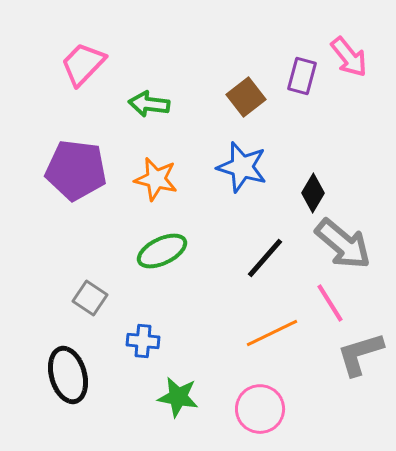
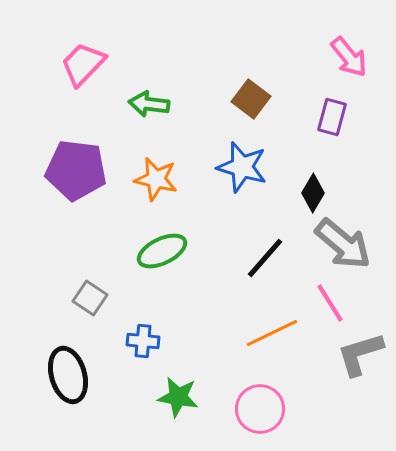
purple rectangle: moved 30 px right, 41 px down
brown square: moved 5 px right, 2 px down; rotated 15 degrees counterclockwise
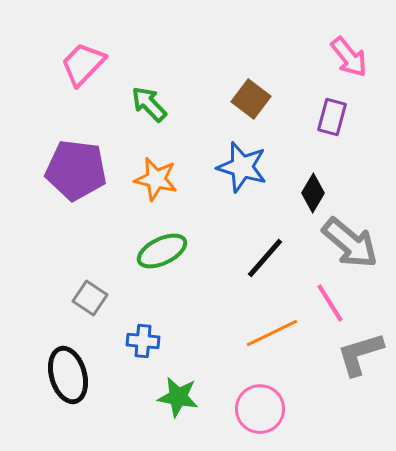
green arrow: rotated 39 degrees clockwise
gray arrow: moved 7 px right, 1 px up
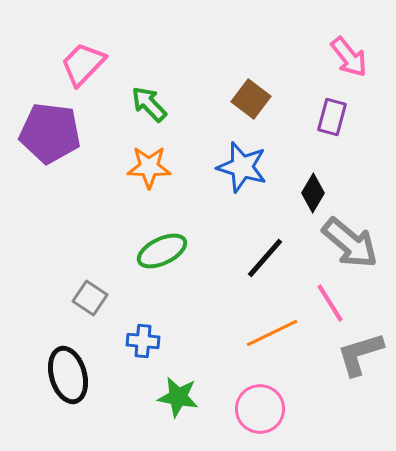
purple pentagon: moved 26 px left, 37 px up
orange star: moved 7 px left, 12 px up; rotated 12 degrees counterclockwise
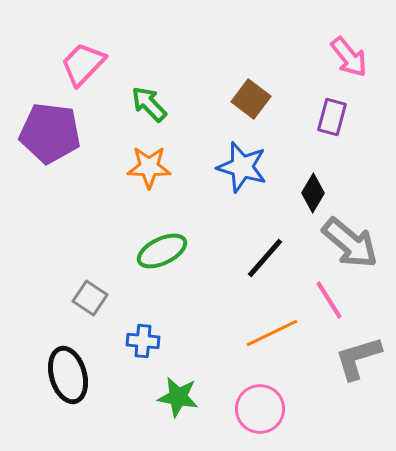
pink line: moved 1 px left, 3 px up
gray L-shape: moved 2 px left, 4 px down
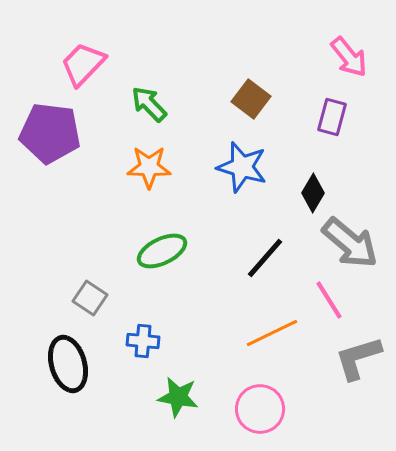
black ellipse: moved 11 px up
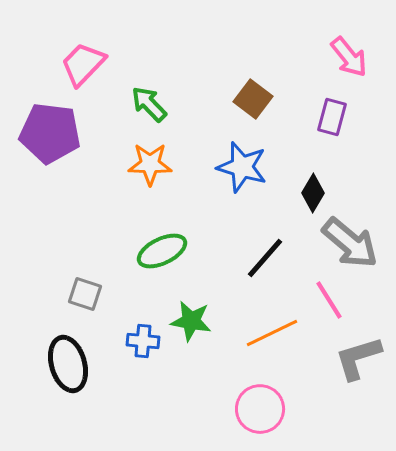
brown square: moved 2 px right
orange star: moved 1 px right, 3 px up
gray square: moved 5 px left, 4 px up; rotated 16 degrees counterclockwise
green star: moved 13 px right, 76 px up
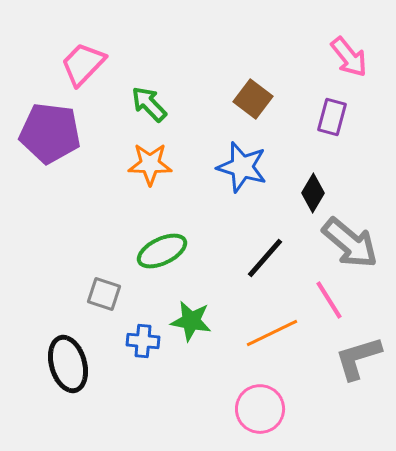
gray square: moved 19 px right
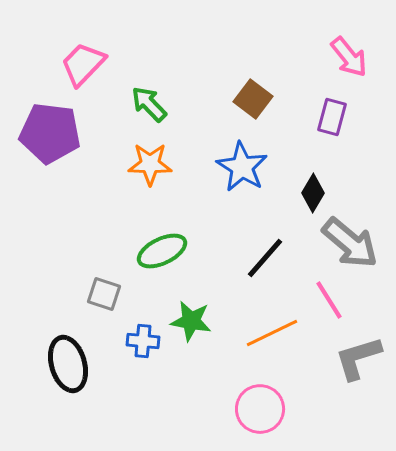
blue star: rotated 15 degrees clockwise
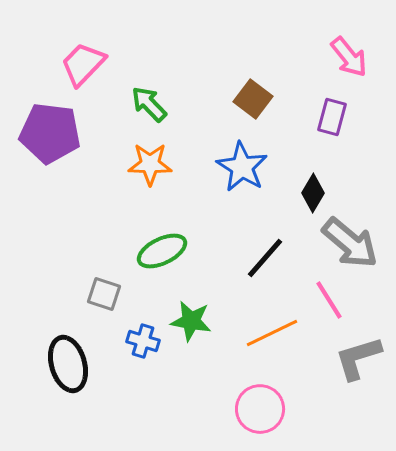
blue cross: rotated 12 degrees clockwise
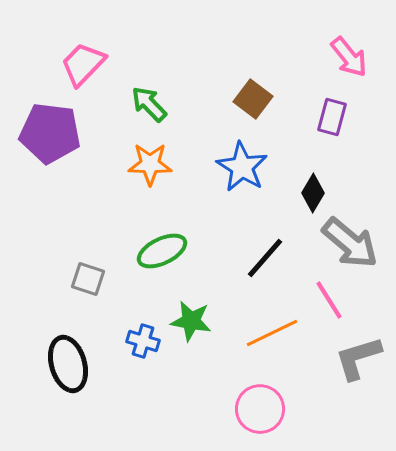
gray square: moved 16 px left, 15 px up
